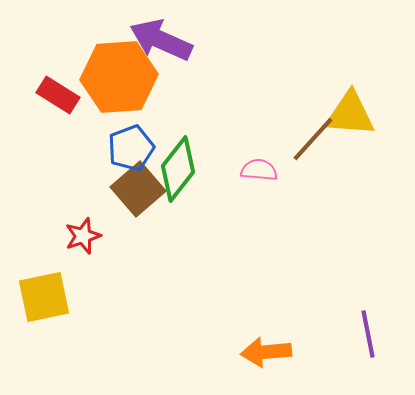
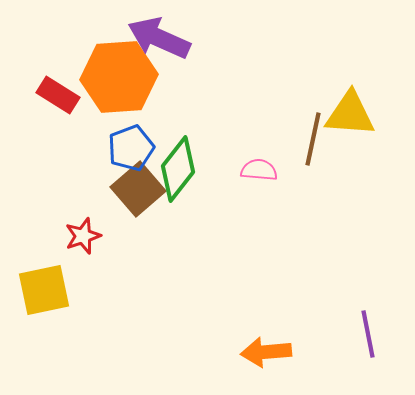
purple arrow: moved 2 px left, 2 px up
brown line: rotated 30 degrees counterclockwise
yellow square: moved 7 px up
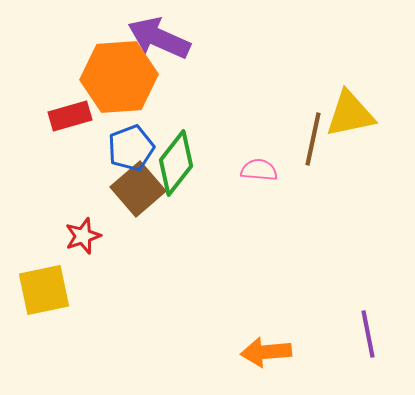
red rectangle: moved 12 px right, 21 px down; rotated 48 degrees counterclockwise
yellow triangle: rotated 16 degrees counterclockwise
green diamond: moved 2 px left, 6 px up
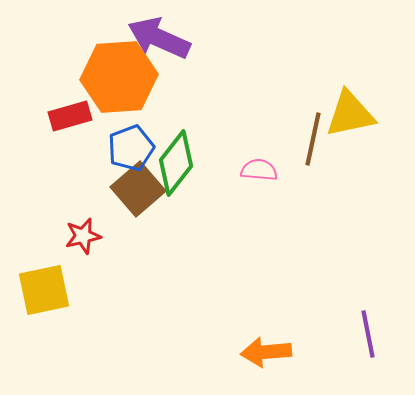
red star: rotated 6 degrees clockwise
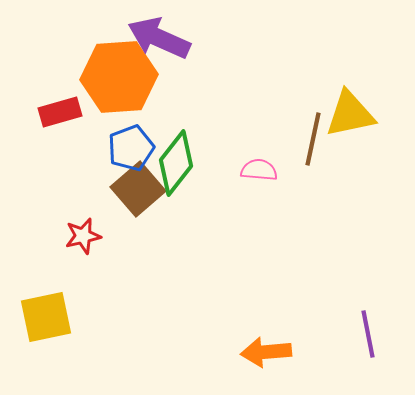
red rectangle: moved 10 px left, 4 px up
yellow square: moved 2 px right, 27 px down
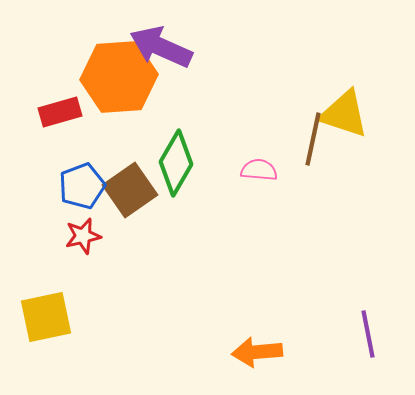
purple arrow: moved 2 px right, 9 px down
yellow triangle: moved 6 px left; rotated 30 degrees clockwise
blue pentagon: moved 49 px left, 38 px down
green diamond: rotated 8 degrees counterclockwise
brown square: moved 8 px left, 1 px down; rotated 6 degrees clockwise
orange arrow: moved 9 px left
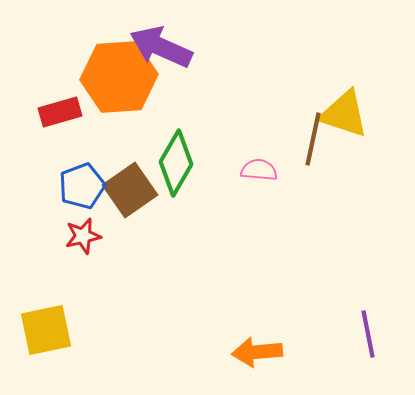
yellow square: moved 13 px down
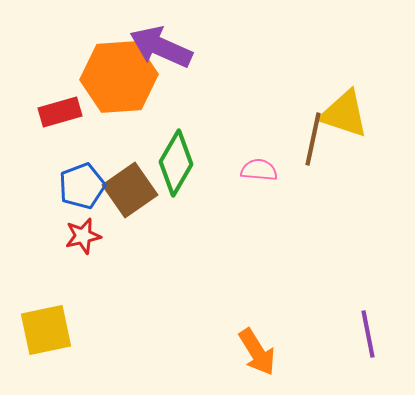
orange arrow: rotated 117 degrees counterclockwise
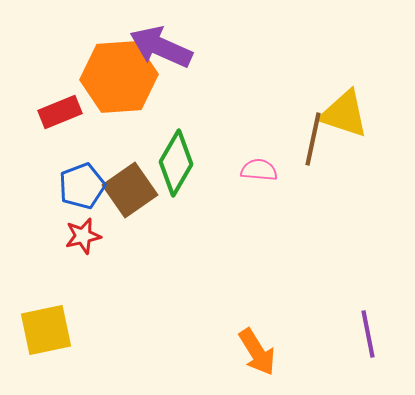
red rectangle: rotated 6 degrees counterclockwise
